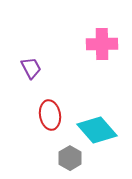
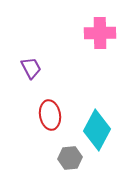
pink cross: moved 2 px left, 11 px up
cyan diamond: rotated 69 degrees clockwise
gray hexagon: rotated 25 degrees clockwise
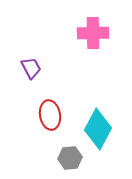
pink cross: moved 7 px left
cyan diamond: moved 1 px right, 1 px up
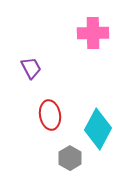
gray hexagon: rotated 25 degrees counterclockwise
